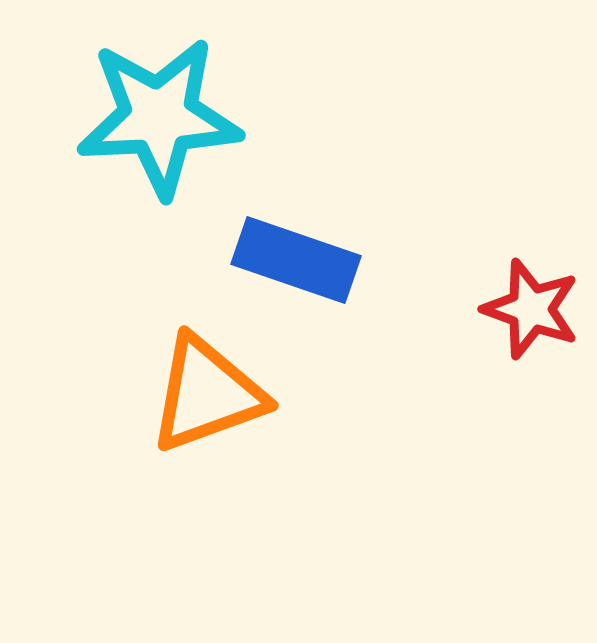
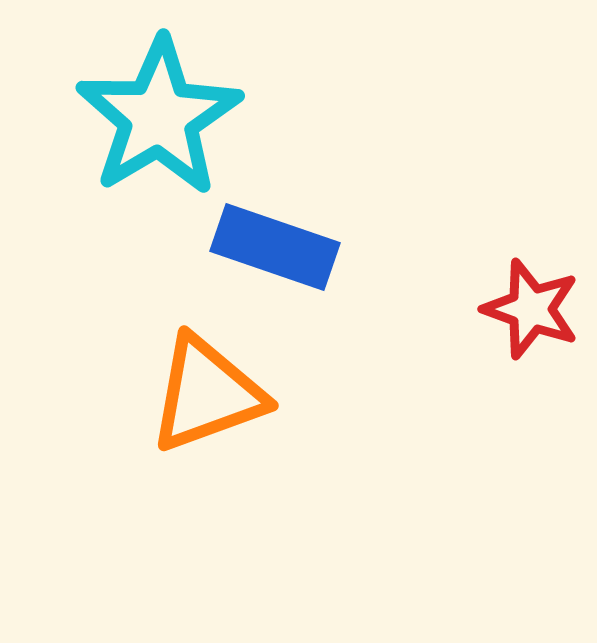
cyan star: rotated 28 degrees counterclockwise
blue rectangle: moved 21 px left, 13 px up
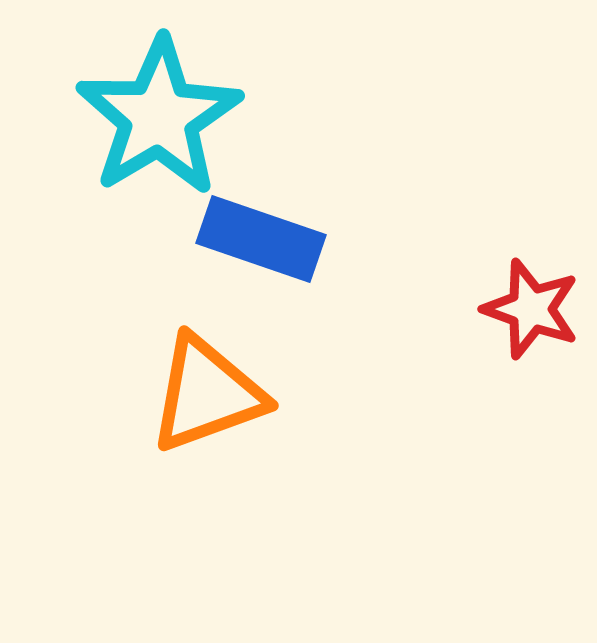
blue rectangle: moved 14 px left, 8 px up
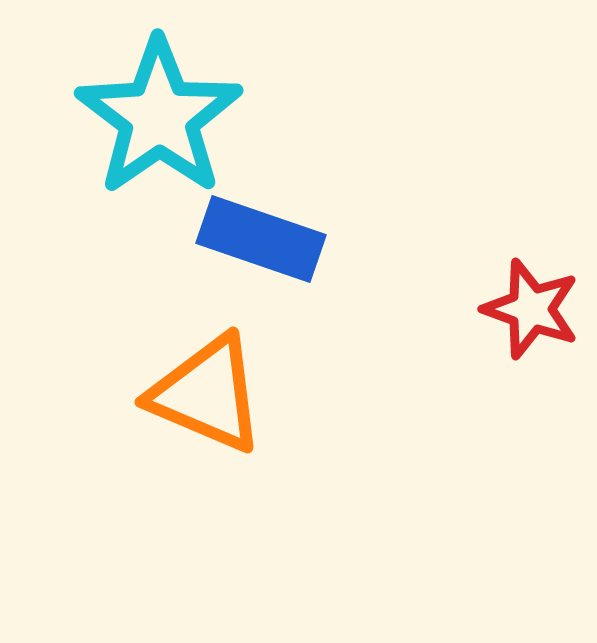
cyan star: rotated 4 degrees counterclockwise
orange triangle: rotated 43 degrees clockwise
